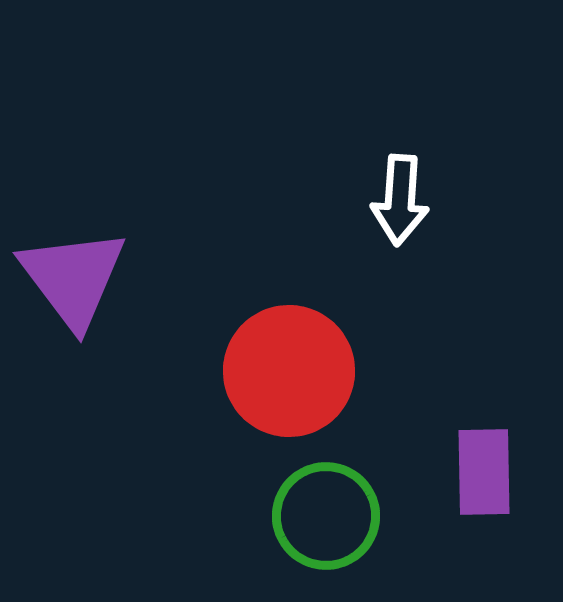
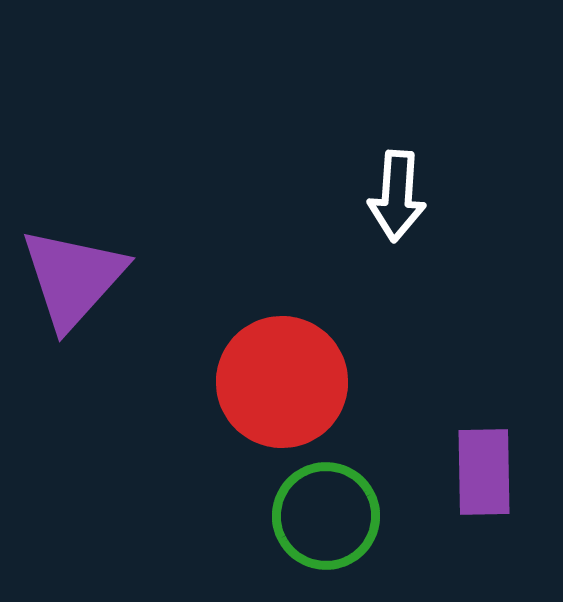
white arrow: moved 3 px left, 4 px up
purple triangle: rotated 19 degrees clockwise
red circle: moved 7 px left, 11 px down
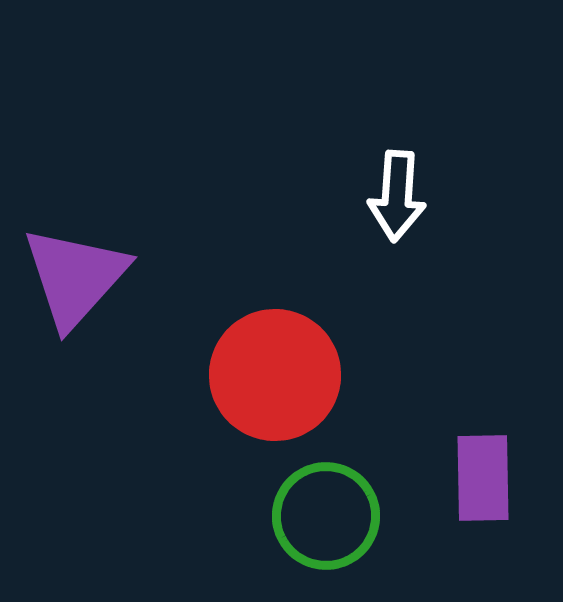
purple triangle: moved 2 px right, 1 px up
red circle: moved 7 px left, 7 px up
purple rectangle: moved 1 px left, 6 px down
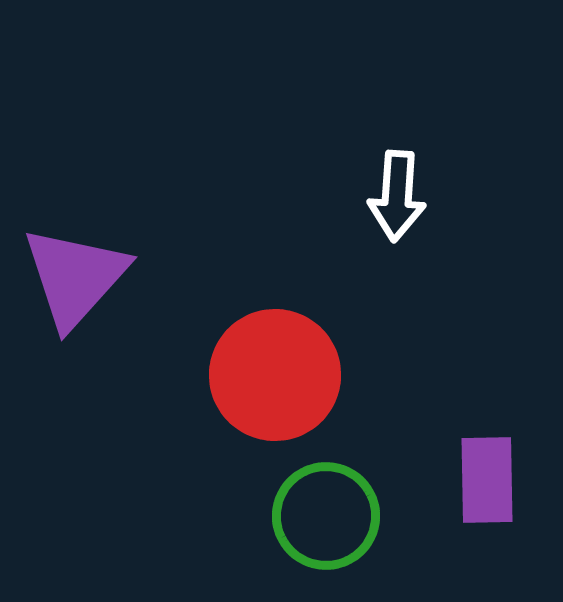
purple rectangle: moved 4 px right, 2 px down
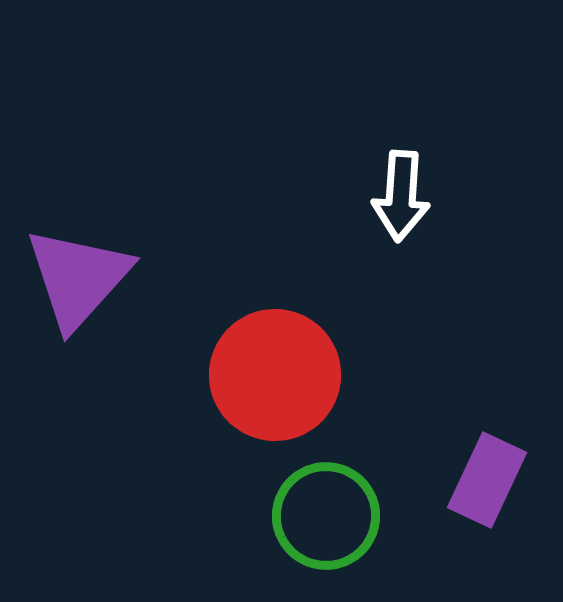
white arrow: moved 4 px right
purple triangle: moved 3 px right, 1 px down
purple rectangle: rotated 26 degrees clockwise
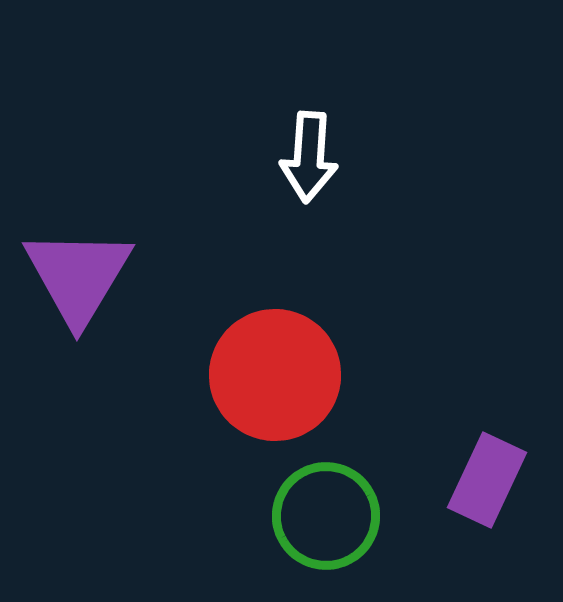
white arrow: moved 92 px left, 39 px up
purple triangle: moved 2 px up; rotated 11 degrees counterclockwise
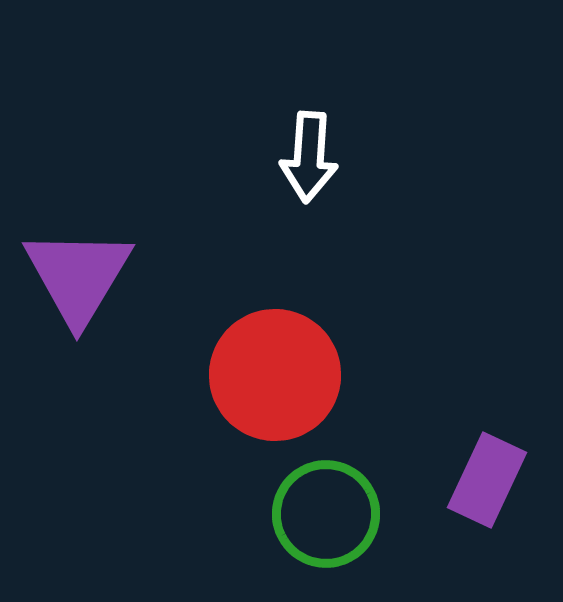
green circle: moved 2 px up
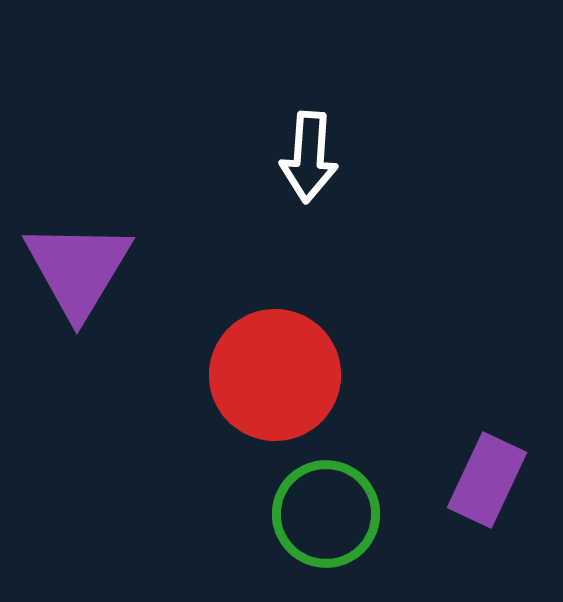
purple triangle: moved 7 px up
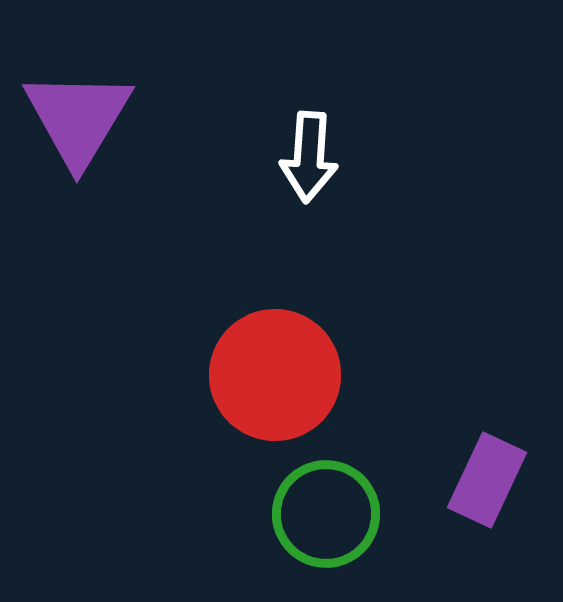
purple triangle: moved 151 px up
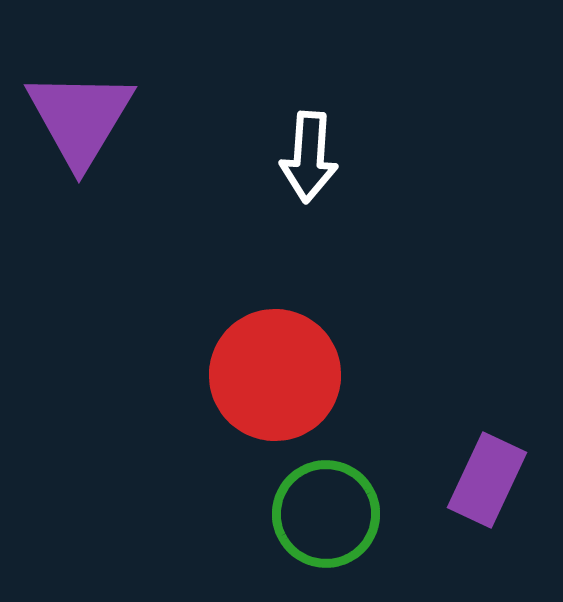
purple triangle: moved 2 px right
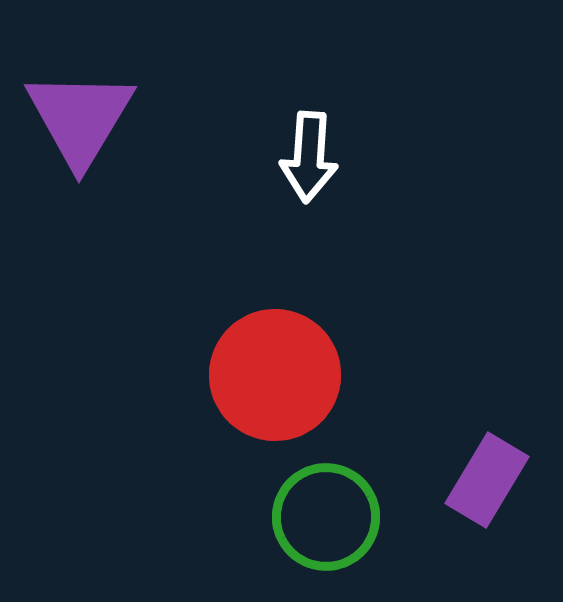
purple rectangle: rotated 6 degrees clockwise
green circle: moved 3 px down
